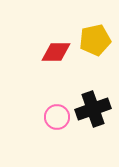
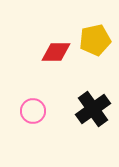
black cross: rotated 16 degrees counterclockwise
pink circle: moved 24 px left, 6 px up
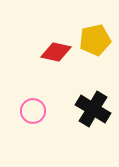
red diamond: rotated 12 degrees clockwise
black cross: rotated 24 degrees counterclockwise
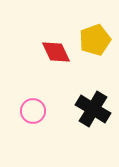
yellow pentagon: rotated 8 degrees counterclockwise
red diamond: rotated 52 degrees clockwise
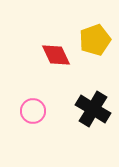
red diamond: moved 3 px down
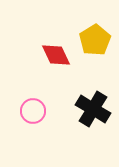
yellow pentagon: rotated 12 degrees counterclockwise
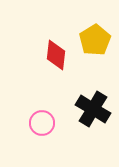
red diamond: rotated 32 degrees clockwise
pink circle: moved 9 px right, 12 px down
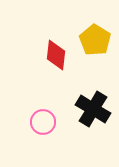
yellow pentagon: rotated 8 degrees counterclockwise
pink circle: moved 1 px right, 1 px up
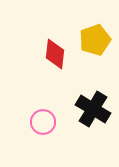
yellow pentagon: rotated 20 degrees clockwise
red diamond: moved 1 px left, 1 px up
